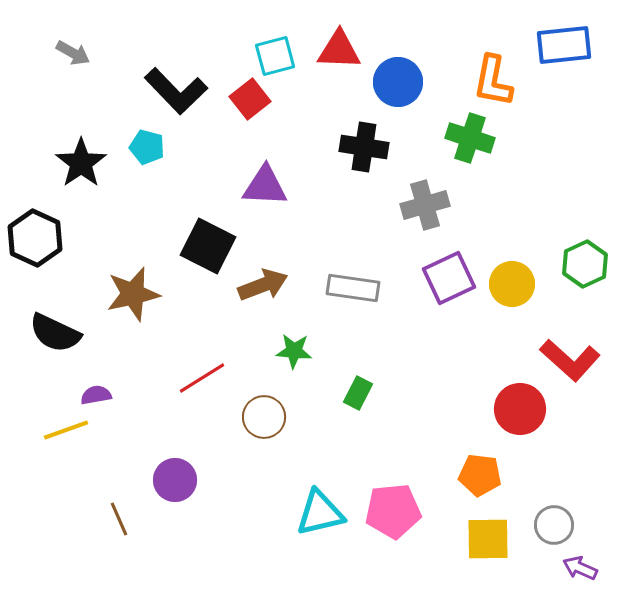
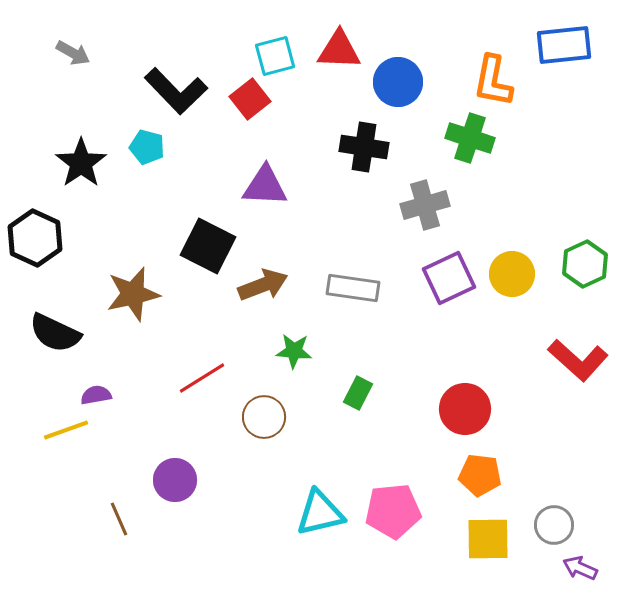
yellow circle: moved 10 px up
red L-shape: moved 8 px right
red circle: moved 55 px left
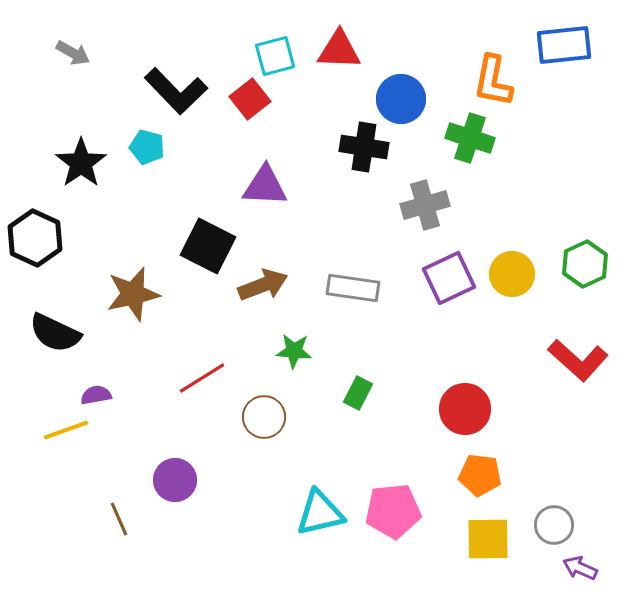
blue circle: moved 3 px right, 17 px down
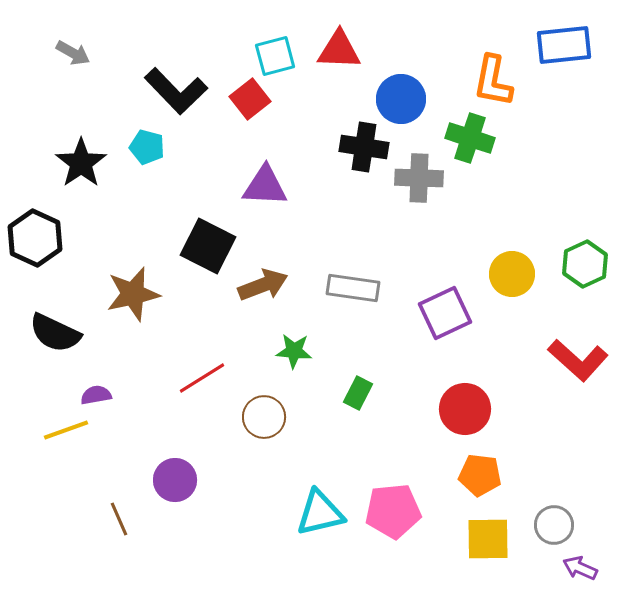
gray cross: moved 6 px left, 27 px up; rotated 18 degrees clockwise
purple square: moved 4 px left, 35 px down
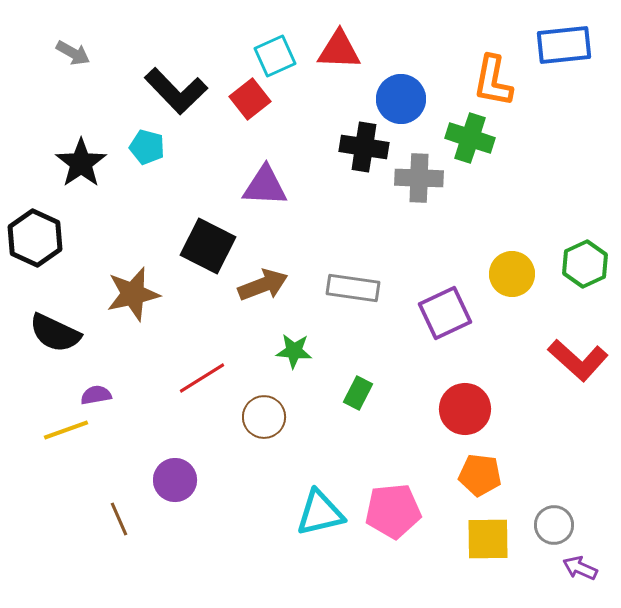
cyan square: rotated 9 degrees counterclockwise
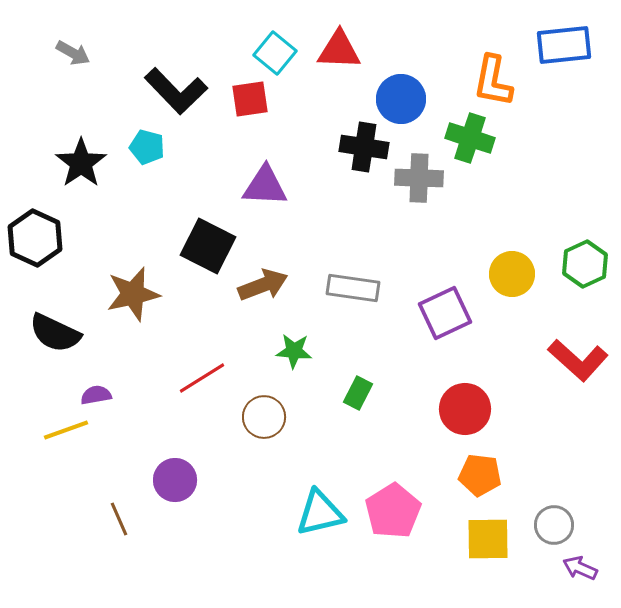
cyan square: moved 3 px up; rotated 27 degrees counterclockwise
red square: rotated 30 degrees clockwise
pink pentagon: rotated 26 degrees counterclockwise
